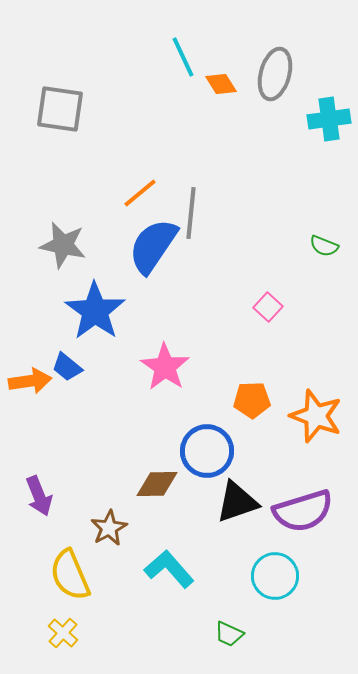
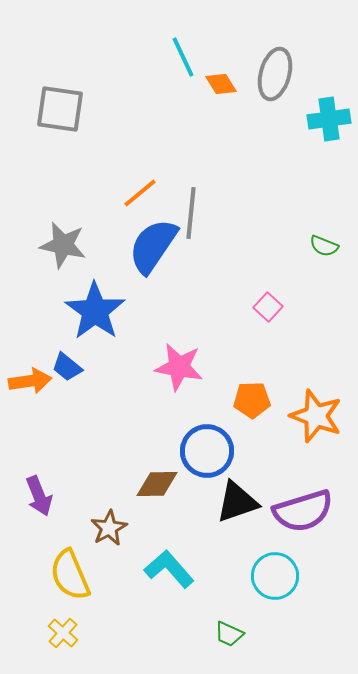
pink star: moved 14 px right; rotated 24 degrees counterclockwise
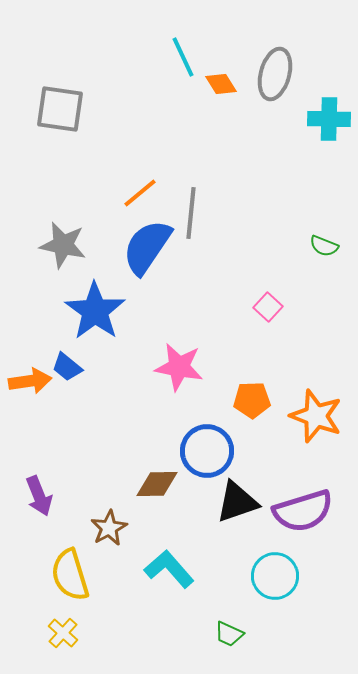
cyan cross: rotated 9 degrees clockwise
blue semicircle: moved 6 px left, 1 px down
yellow semicircle: rotated 6 degrees clockwise
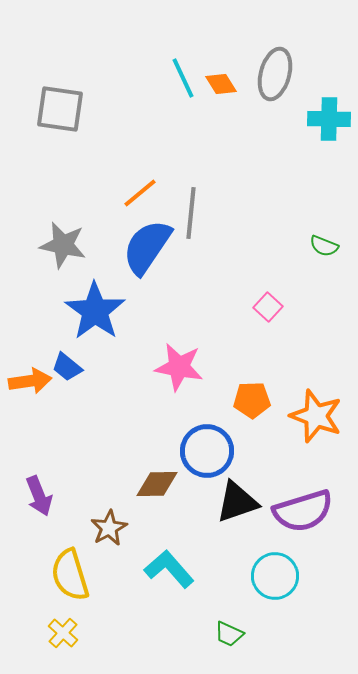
cyan line: moved 21 px down
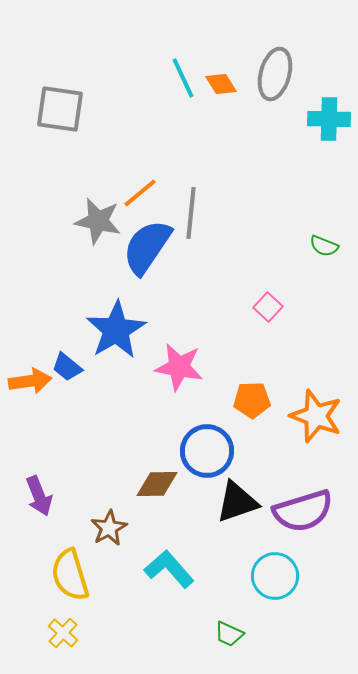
gray star: moved 35 px right, 24 px up
blue star: moved 21 px right, 19 px down; rotated 6 degrees clockwise
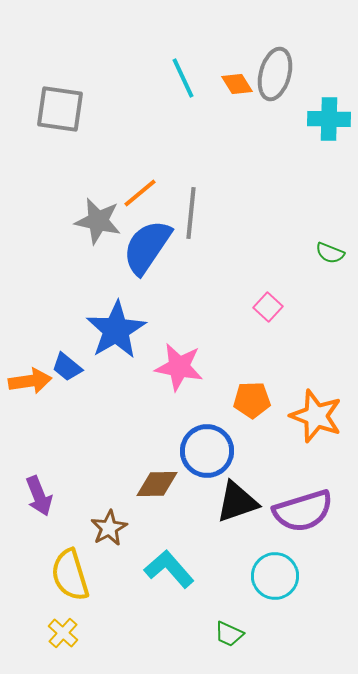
orange diamond: moved 16 px right
green semicircle: moved 6 px right, 7 px down
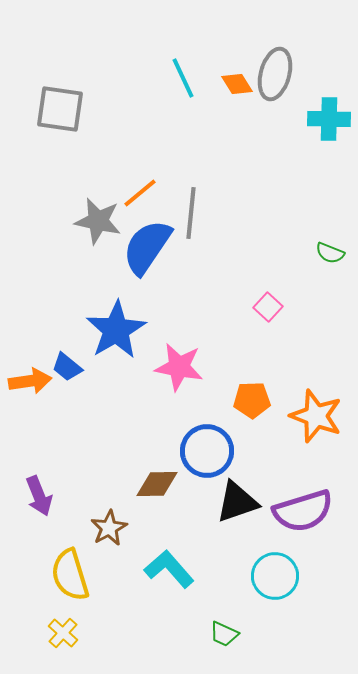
green trapezoid: moved 5 px left
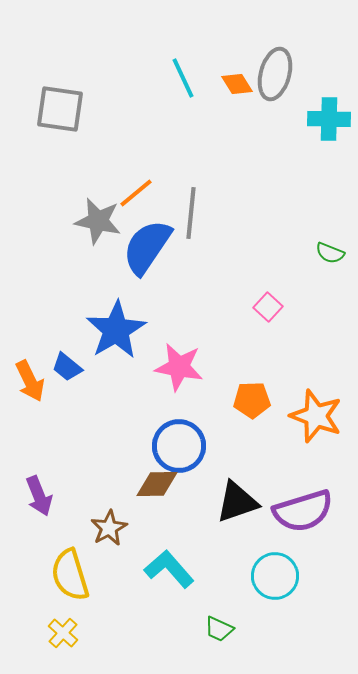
orange line: moved 4 px left
orange arrow: rotated 72 degrees clockwise
blue circle: moved 28 px left, 5 px up
green trapezoid: moved 5 px left, 5 px up
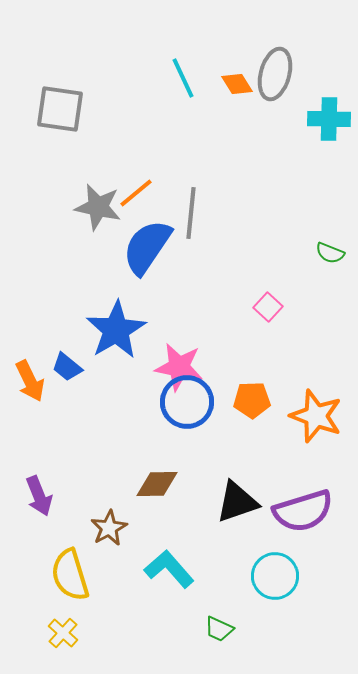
gray star: moved 14 px up
blue circle: moved 8 px right, 44 px up
